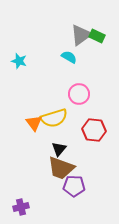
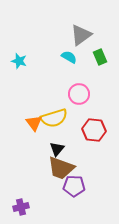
green rectangle: moved 3 px right, 21 px down; rotated 42 degrees clockwise
black triangle: moved 2 px left
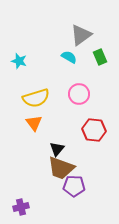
yellow semicircle: moved 18 px left, 20 px up
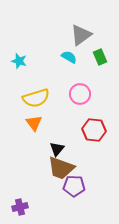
pink circle: moved 1 px right
purple cross: moved 1 px left
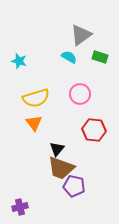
green rectangle: rotated 49 degrees counterclockwise
purple pentagon: rotated 10 degrees clockwise
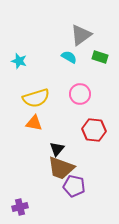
orange triangle: rotated 42 degrees counterclockwise
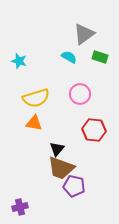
gray triangle: moved 3 px right, 1 px up
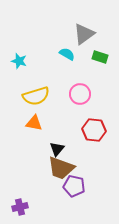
cyan semicircle: moved 2 px left, 3 px up
yellow semicircle: moved 2 px up
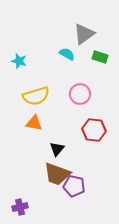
brown trapezoid: moved 4 px left, 6 px down
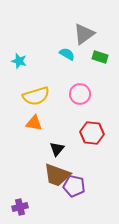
red hexagon: moved 2 px left, 3 px down
brown trapezoid: moved 1 px down
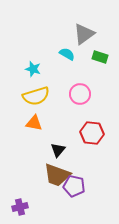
cyan star: moved 14 px right, 8 px down
black triangle: moved 1 px right, 1 px down
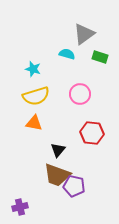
cyan semicircle: rotated 14 degrees counterclockwise
